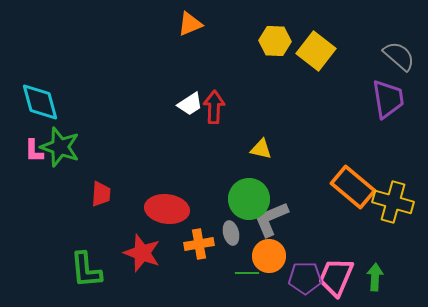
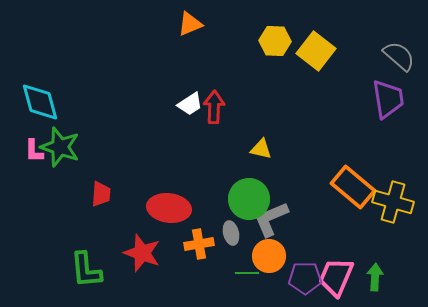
red ellipse: moved 2 px right, 1 px up
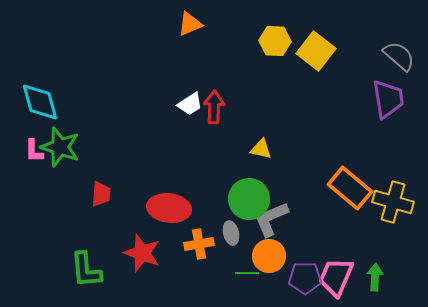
orange rectangle: moved 3 px left, 1 px down
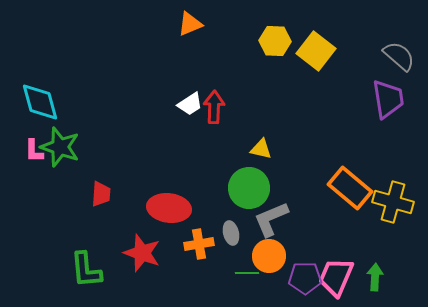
green circle: moved 11 px up
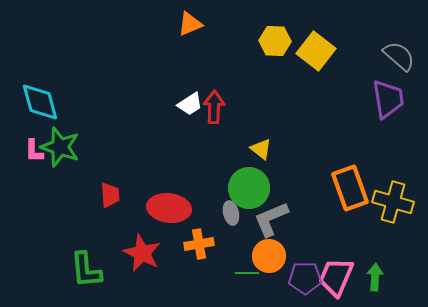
yellow triangle: rotated 25 degrees clockwise
orange rectangle: rotated 30 degrees clockwise
red trapezoid: moved 9 px right, 1 px down; rotated 8 degrees counterclockwise
gray ellipse: moved 20 px up
red star: rotated 6 degrees clockwise
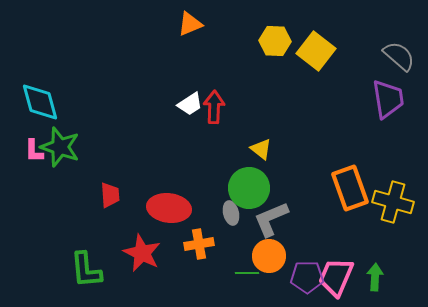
purple pentagon: moved 2 px right, 1 px up
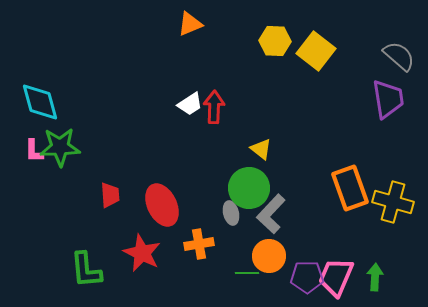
green star: rotated 21 degrees counterclockwise
red ellipse: moved 7 px left, 3 px up; rotated 57 degrees clockwise
gray L-shape: moved 5 px up; rotated 24 degrees counterclockwise
